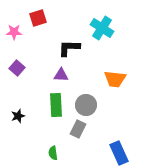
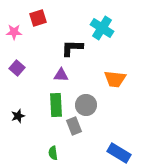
black L-shape: moved 3 px right
gray rectangle: moved 4 px left, 3 px up; rotated 48 degrees counterclockwise
blue rectangle: rotated 35 degrees counterclockwise
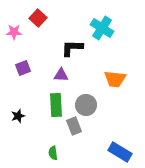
red square: rotated 30 degrees counterclockwise
purple square: moved 6 px right; rotated 28 degrees clockwise
blue rectangle: moved 1 px right, 1 px up
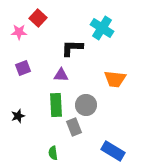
pink star: moved 5 px right
gray rectangle: moved 1 px down
blue rectangle: moved 7 px left, 1 px up
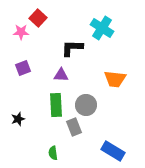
pink star: moved 2 px right
black star: moved 3 px down
